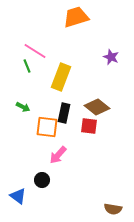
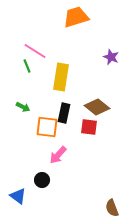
yellow rectangle: rotated 12 degrees counterclockwise
red square: moved 1 px down
brown semicircle: moved 1 px left, 1 px up; rotated 60 degrees clockwise
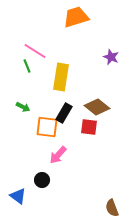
black rectangle: rotated 18 degrees clockwise
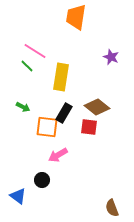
orange trapezoid: rotated 64 degrees counterclockwise
green line: rotated 24 degrees counterclockwise
pink arrow: rotated 18 degrees clockwise
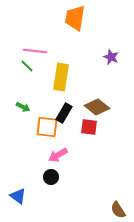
orange trapezoid: moved 1 px left, 1 px down
pink line: rotated 25 degrees counterclockwise
black circle: moved 9 px right, 3 px up
brown semicircle: moved 6 px right, 2 px down; rotated 12 degrees counterclockwise
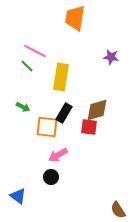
pink line: rotated 20 degrees clockwise
purple star: rotated 14 degrees counterclockwise
brown diamond: moved 3 px down; rotated 55 degrees counterclockwise
